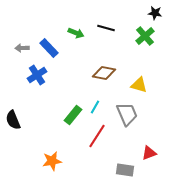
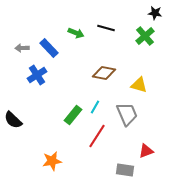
black semicircle: rotated 24 degrees counterclockwise
red triangle: moved 3 px left, 2 px up
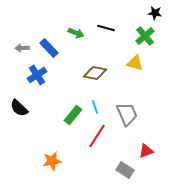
brown diamond: moved 9 px left
yellow triangle: moved 4 px left, 22 px up
cyan line: rotated 48 degrees counterclockwise
black semicircle: moved 6 px right, 12 px up
gray rectangle: rotated 24 degrees clockwise
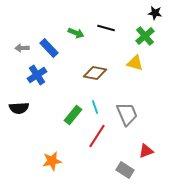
black semicircle: rotated 48 degrees counterclockwise
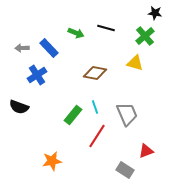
black semicircle: moved 1 px up; rotated 24 degrees clockwise
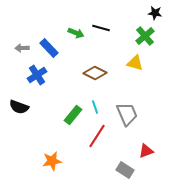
black line: moved 5 px left
brown diamond: rotated 15 degrees clockwise
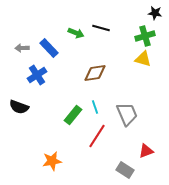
green cross: rotated 24 degrees clockwise
yellow triangle: moved 8 px right, 4 px up
brown diamond: rotated 35 degrees counterclockwise
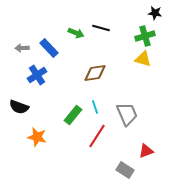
orange star: moved 15 px left, 24 px up; rotated 24 degrees clockwise
